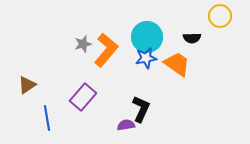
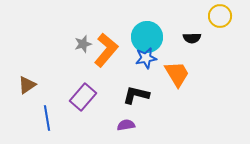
orange trapezoid: moved 10 px down; rotated 24 degrees clockwise
black L-shape: moved 5 px left, 14 px up; rotated 100 degrees counterclockwise
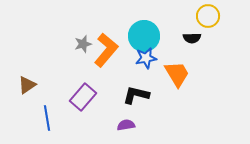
yellow circle: moved 12 px left
cyan circle: moved 3 px left, 1 px up
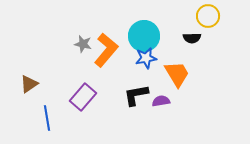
gray star: rotated 30 degrees clockwise
brown triangle: moved 2 px right, 1 px up
black L-shape: rotated 24 degrees counterclockwise
purple semicircle: moved 35 px right, 24 px up
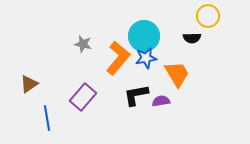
orange L-shape: moved 12 px right, 8 px down
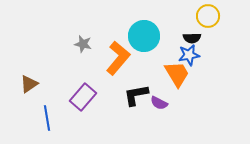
blue star: moved 43 px right, 3 px up
purple semicircle: moved 2 px left, 2 px down; rotated 144 degrees counterclockwise
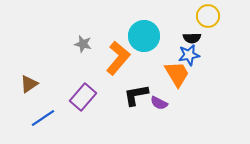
blue line: moved 4 px left; rotated 65 degrees clockwise
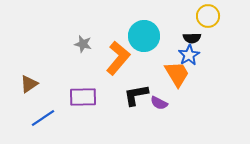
blue star: rotated 20 degrees counterclockwise
purple rectangle: rotated 48 degrees clockwise
